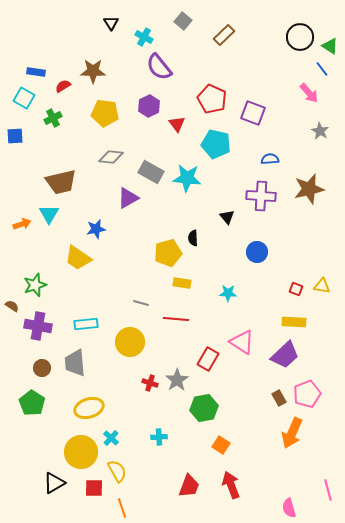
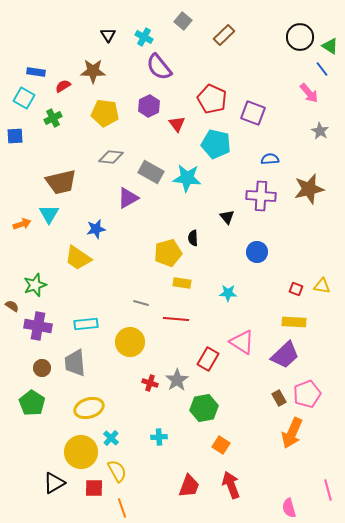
black triangle at (111, 23): moved 3 px left, 12 px down
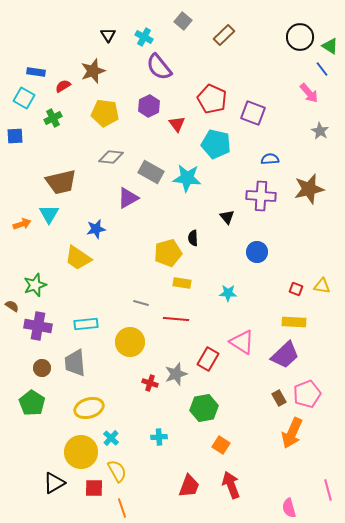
brown star at (93, 71): rotated 20 degrees counterclockwise
gray star at (177, 380): moved 1 px left, 6 px up; rotated 15 degrees clockwise
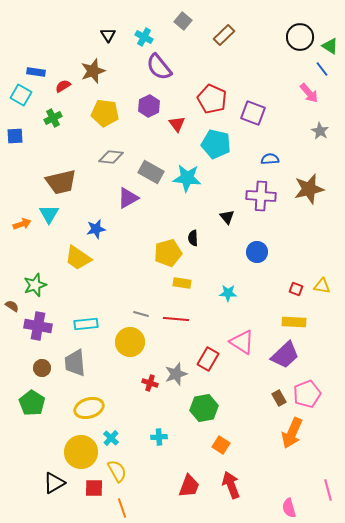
cyan square at (24, 98): moved 3 px left, 3 px up
gray line at (141, 303): moved 11 px down
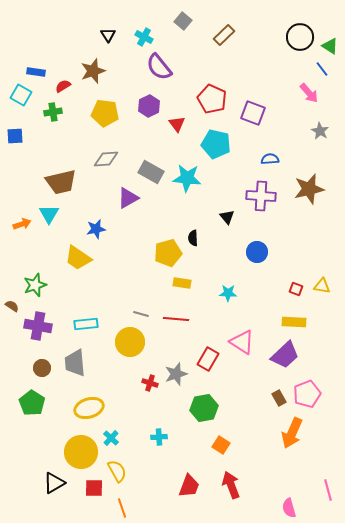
green cross at (53, 118): moved 6 px up; rotated 18 degrees clockwise
gray diamond at (111, 157): moved 5 px left, 2 px down; rotated 10 degrees counterclockwise
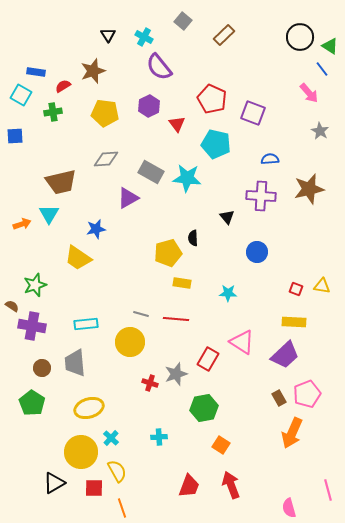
purple cross at (38, 326): moved 6 px left
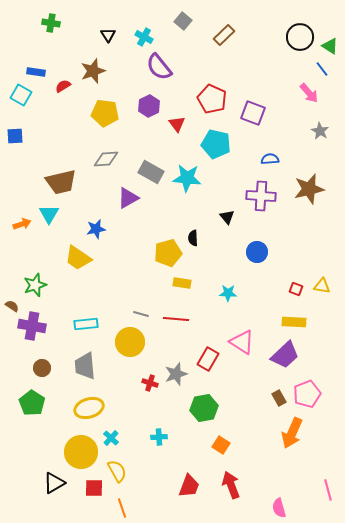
green cross at (53, 112): moved 2 px left, 89 px up; rotated 18 degrees clockwise
gray trapezoid at (75, 363): moved 10 px right, 3 px down
pink semicircle at (289, 508): moved 10 px left
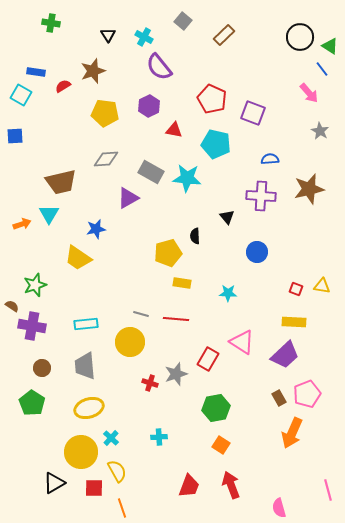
red triangle at (177, 124): moved 3 px left, 6 px down; rotated 42 degrees counterclockwise
black semicircle at (193, 238): moved 2 px right, 2 px up
green hexagon at (204, 408): moved 12 px right
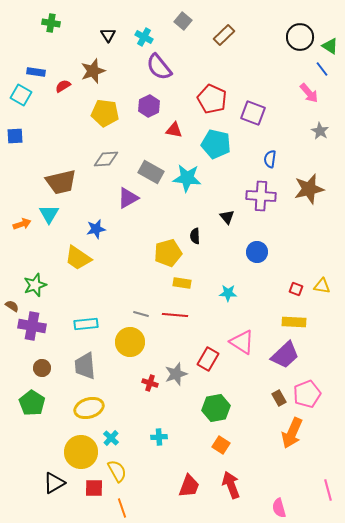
blue semicircle at (270, 159): rotated 78 degrees counterclockwise
red line at (176, 319): moved 1 px left, 4 px up
